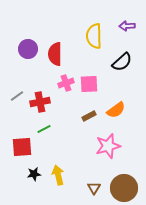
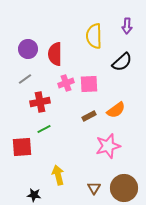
purple arrow: rotated 84 degrees counterclockwise
gray line: moved 8 px right, 17 px up
black star: moved 21 px down; rotated 16 degrees clockwise
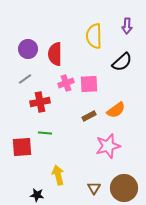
green line: moved 1 px right, 4 px down; rotated 32 degrees clockwise
black star: moved 3 px right
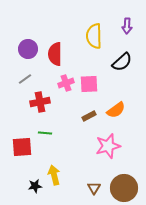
yellow arrow: moved 4 px left
black star: moved 2 px left, 9 px up; rotated 16 degrees counterclockwise
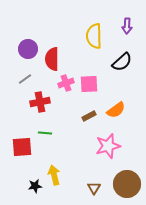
red semicircle: moved 3 px left, 5 px down
brown circle: moved 3 px right, 4 px up
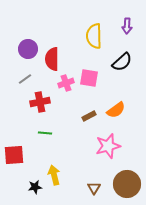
pink square: moved 6 px up; rotated 12 degrees clockwise
red square: moved 8 px left, 8 px down
black star: moved 1 px down
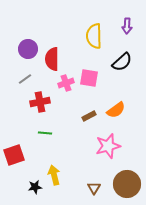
red square: rotated 15 degrees counterclockwise
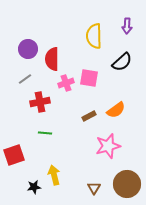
black star: moved 1 px left
